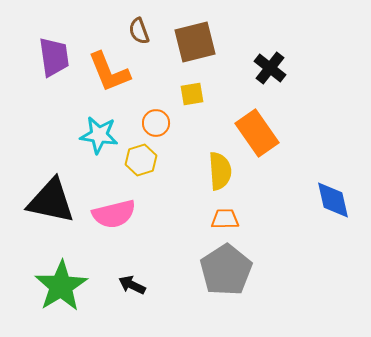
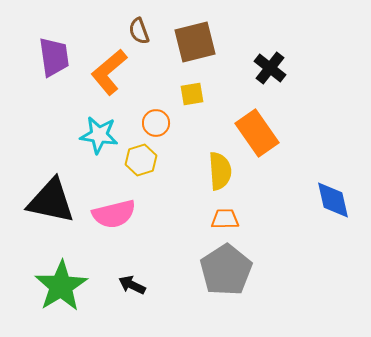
orange L-shape: rotated 72 degrees clockwise
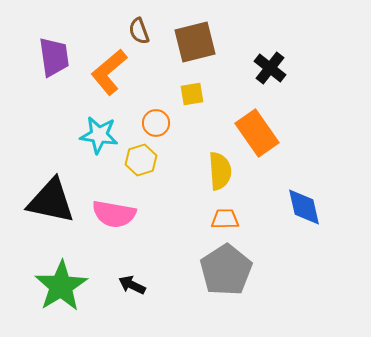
blue diamond: moved 29 px left, 7 px down
pink semicircle: rotated 24 degrees clockwise
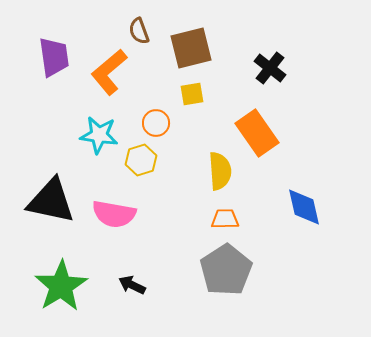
brown square: moved 4 px left, 6 px down
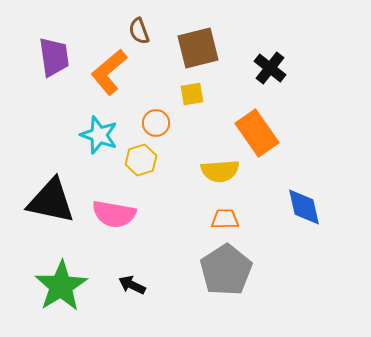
brown square: moved 7 px right
cyan star: rotated 12 degrees clockwise
yellow semicircle: rotated 90 degrees clockwise
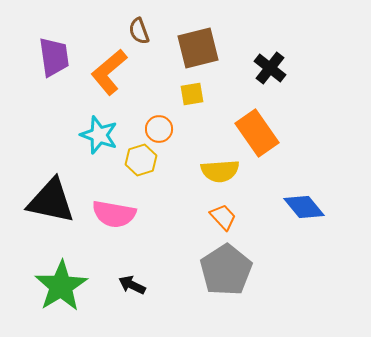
orange circle: moved 3 px right, 6 px down
blue diamond: rotated 27 degrees counterclockwise
orange trapezoid: moved 2 px left, 2 px up; rotated 48 degrees clockwise
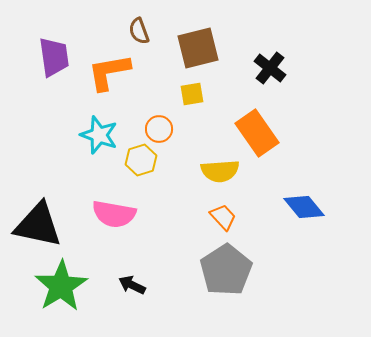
orange L-shape: rotated 30 degrees clockwise
black triangle: moved 13 px left, 24 px down
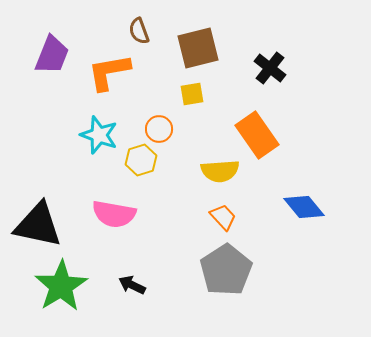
purple trapezoid: moved 2 px left, 2 px up; rotated 30 degrees clockwise
orange rectangle: moved 2 px down
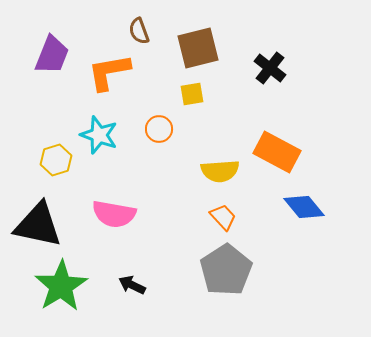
orange rectangle: moved 20 px right, 17 px down; rotated 27 degrees counterclockwise
yellow hexagon: moved 85 px left
